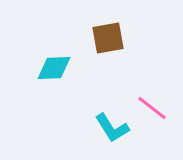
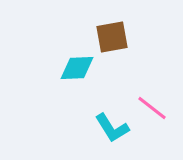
brown square: moved 4 px right, 1 px up
cyan diamond: moved 23 px right
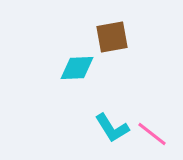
pink line: moved 26 px down
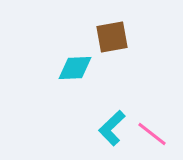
cyan diamond: moved 2 px left
cyan L-shape: rotated 78 degrees clockwise
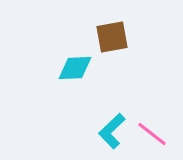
cyan L-shape: moved 3 px down
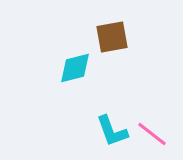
cyan diamond: rotated 12 degrees counterclockwise
cyan L-shape: rotated 66 degrees counterclockwise
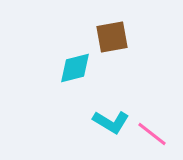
cyan L-shape: moved 1 px left, 9 px up; rotated 39 degrees counterclockwise
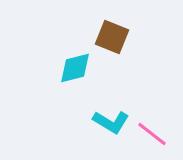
brown square: rotated 32 degrees clockwise
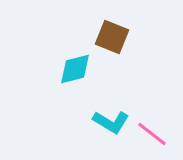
cyan diamond: moved 1 px down
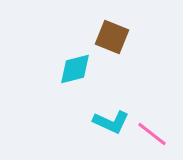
cyan L-shape: rotated 6 degrees counterclockwise
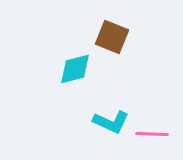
pink line: rotated 36 degrees counterclockwise
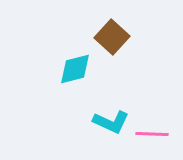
brown square: rotated 20 degrees clockwise
